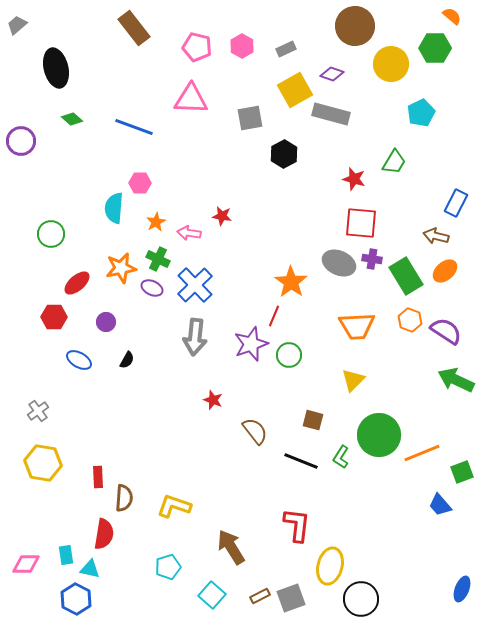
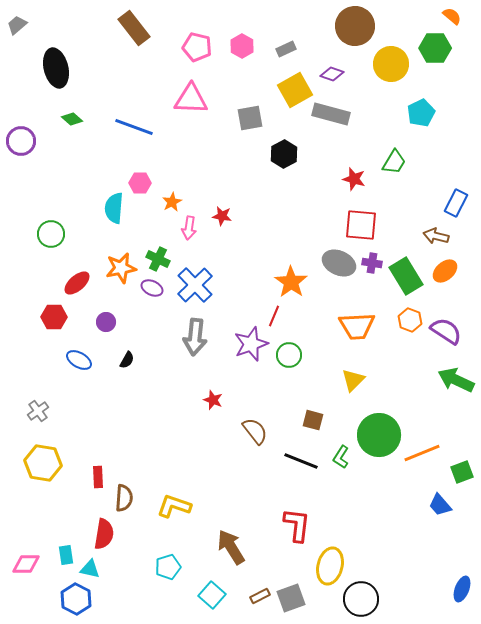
orange star at (156, 222): moved 16 px right, 20 px up
red square at (361, 223): moved 2 px down
pink arrow at (189, 233): moved 5 px up; rotated 90 degrees counterclockwise
purple cross at (372, 259): moved 4 px down
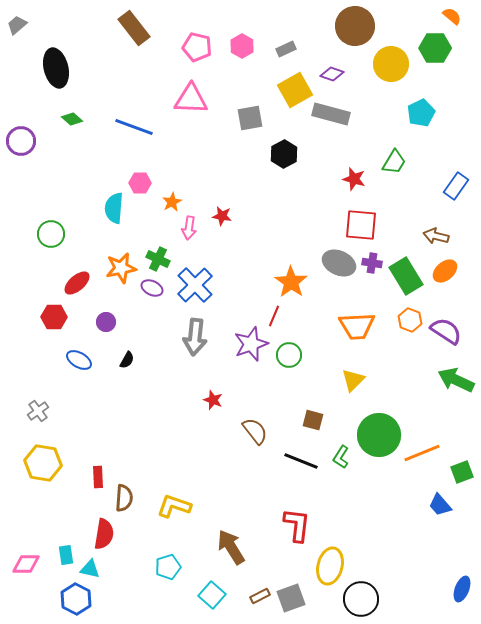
blue rectangle at (456, 203): moved 17 px up; rotated 8 degrees clockwise
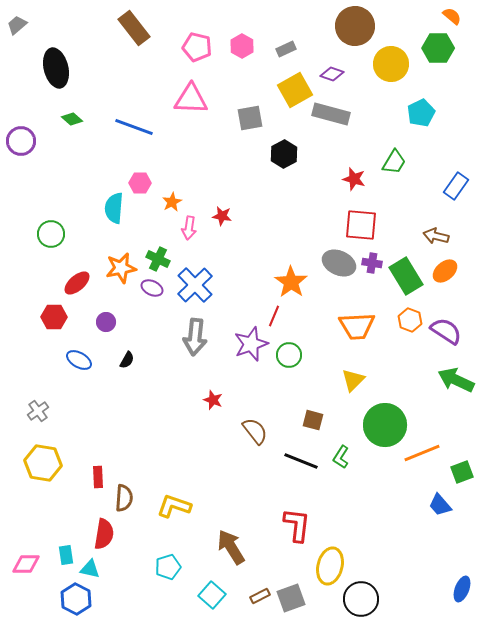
green hexagon at (435, 48): moved 3 px right
green circle at (379, 435): moved 6 px right, 10 px up
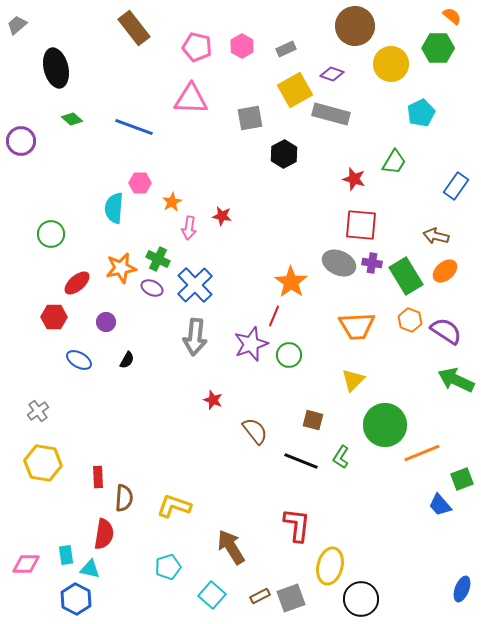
green square at (462, 472): moved 7 px down
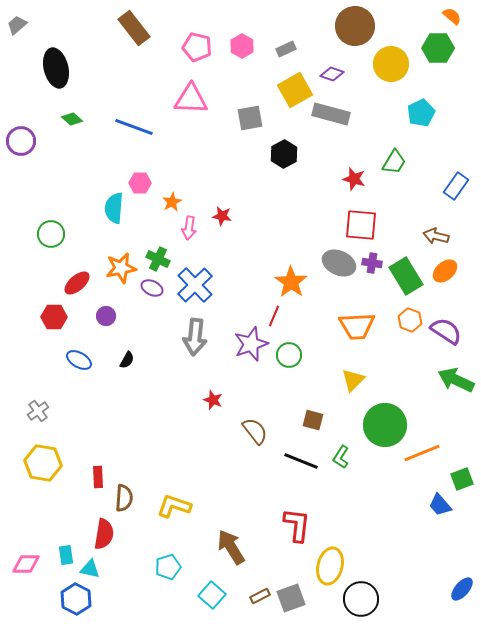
purple circle at (106, 322): moved 6 px up
blue ellipse at (462, 589): rotated 20 degrees clockwise
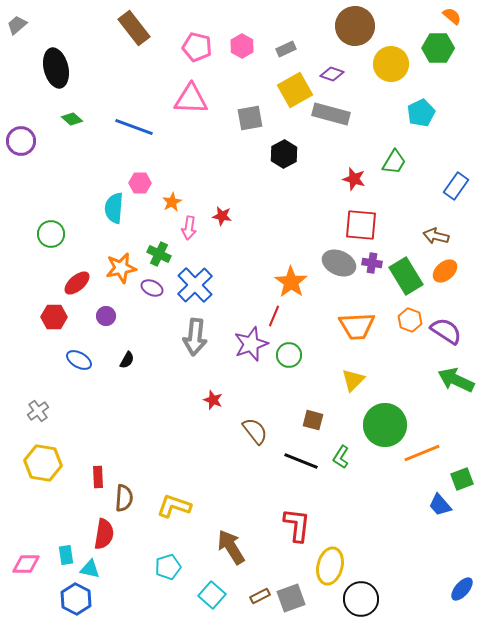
green cross at (158, 259): moved 1 px right, 5 px up
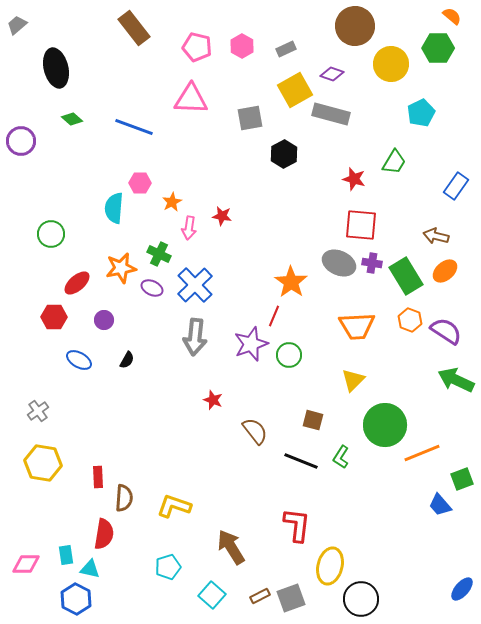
purple circle at (106, 316): moved 2 px left, 4 px down
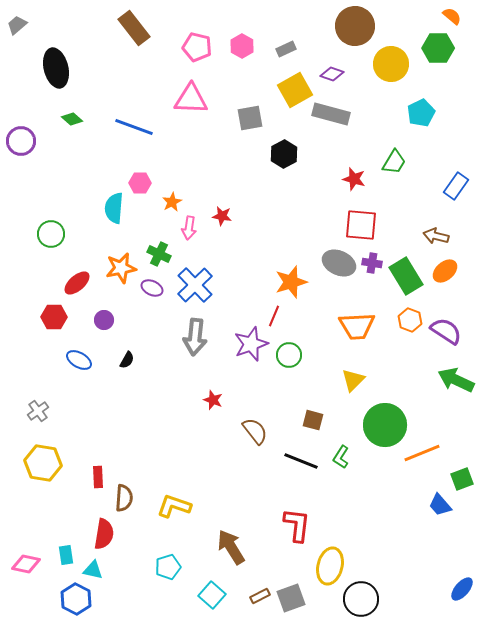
orange star at (291, 282): rotated 20 degrees clockwise
pink diamond at (26, 564): rotated 12 degrees clockwise
cyan triangle at (90, 569): moved 3 px right, 1 px down
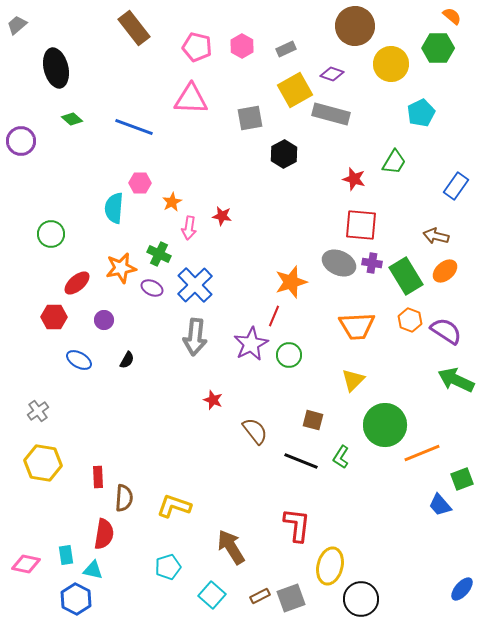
purple star at (251, 344): rotated 8 degrees counterclockwise
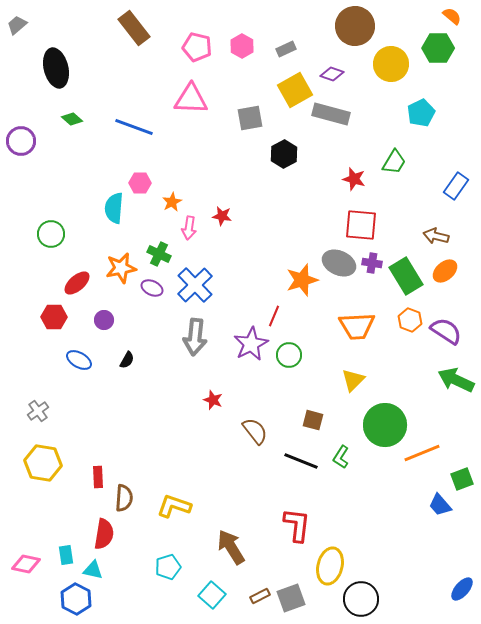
orange star at (291, 282): moved 11 px right, 2 px up
